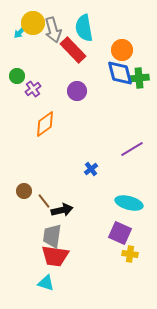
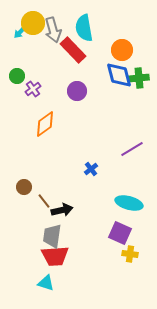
blue diamond: moved 1 px left, 2 px down
brown circle: moved 4 px up
red trapezoid: rotated 12 degrees counterclockwise
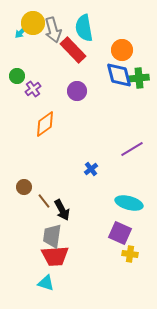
cyan arrow: moved 1 px right
black arrow: rotated 75 degrees clockwise
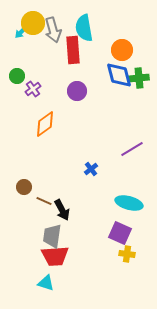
red rectangle: rotated 40 degrees clockwise
brown line: rotated 28 degrees counterclockwise
yellow cross: moved 3 px left
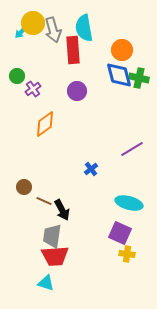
green cross: rotated 18 degrees clockwise
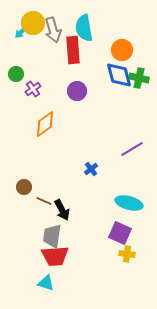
green circle: moved 1 px left, 2 px up
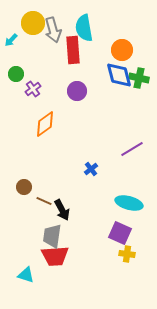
cyan arrow: moved 10 px left, 8 px down
cyan triangle: moved 20 px left, 8 px up
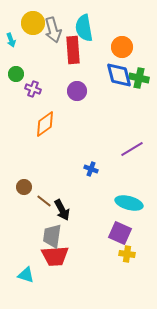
cyan arrow: rotated 64 degrees counterclockwise
orange circle: moved 3 px up
purple cross: rotated 35 degrees counterclockwise
blue cross: rotated 32 degrees counterclockwise
brown line: rotated 14 degrees clockwise
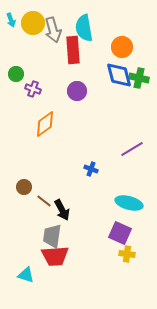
cyan arrow: moved 20 px up
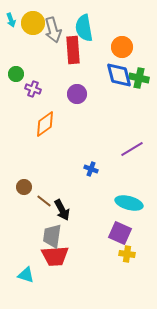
purple circle: moved 3 px down
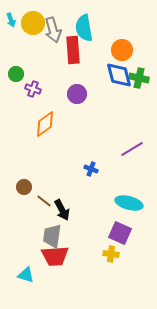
orange circle: moved 3 px down
yellow cross: moved 16 px left
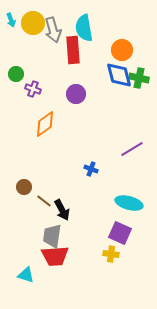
purple circle: moved 1 px left
